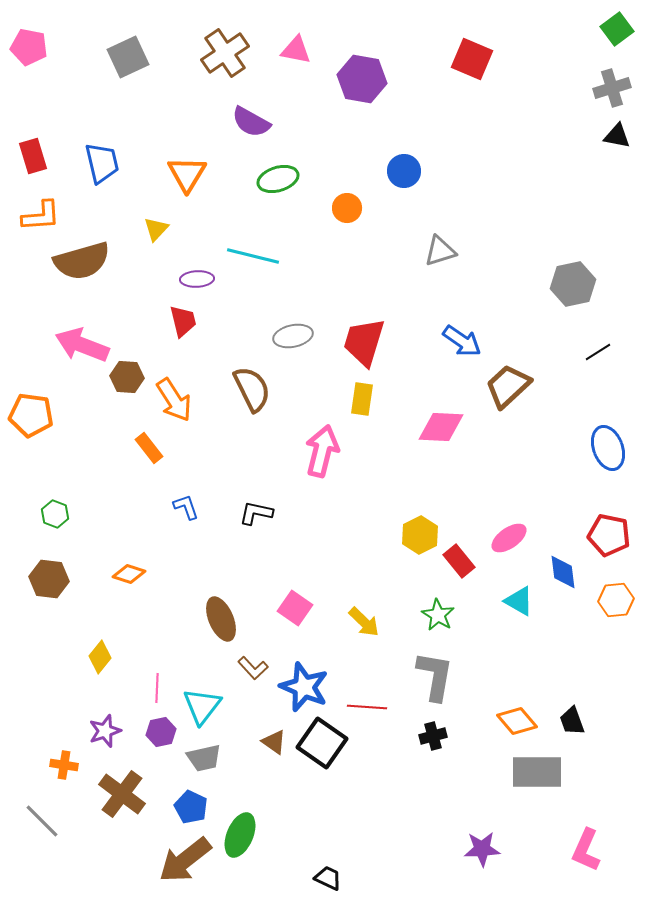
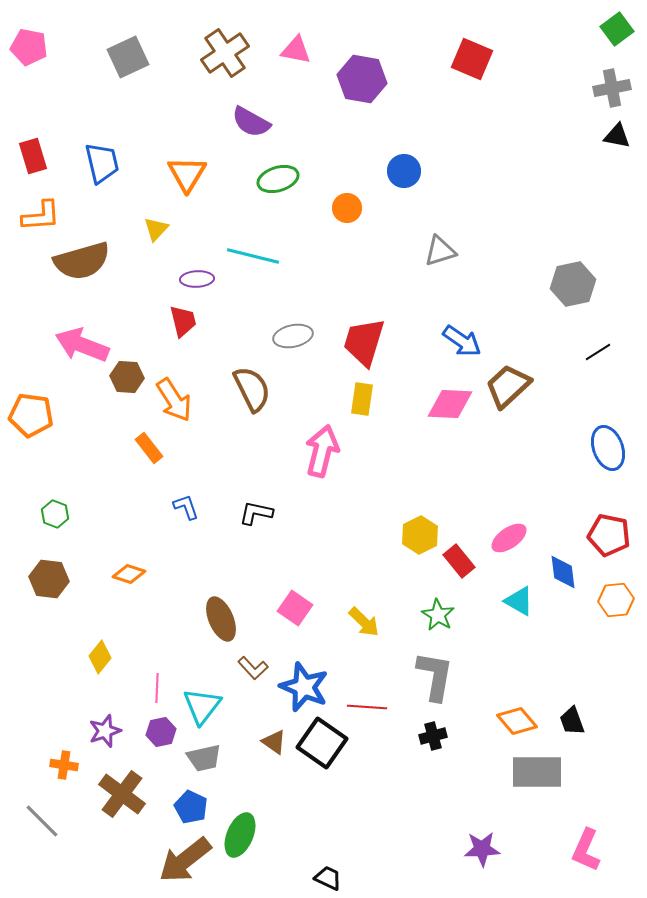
gray cross at (612, 88): rotated 6 degrees clockwise
pink diamond at (441, 427): moved 9 px right, 23 px up
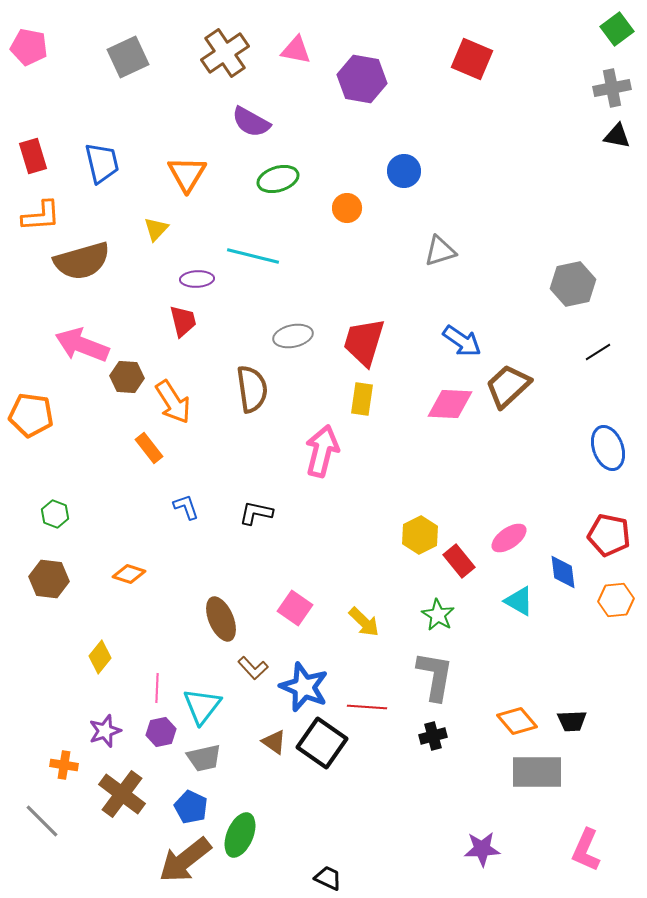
brown semicircle at (252, 389): rotated 18 degrees clockwise
orange arrow at (174, 400): moved 1 px left, 2 px down
black trapezoid at (572, 721): rotated 72 degrees counterclockwise
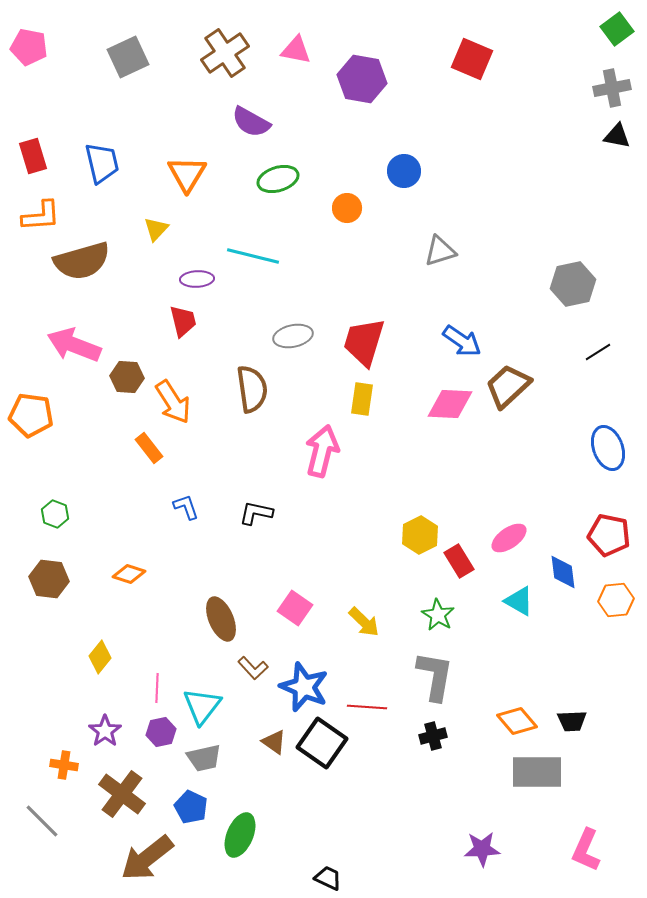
pink arrow at (82, 345): moved 8 px left
red rectangle at (459, 561): rotated 8 degrees clockwise
purple star at (105, 731): rotated 16 degrees counterclockwise
brown arrow at (185, 860): moved 38 px left, 2 px up
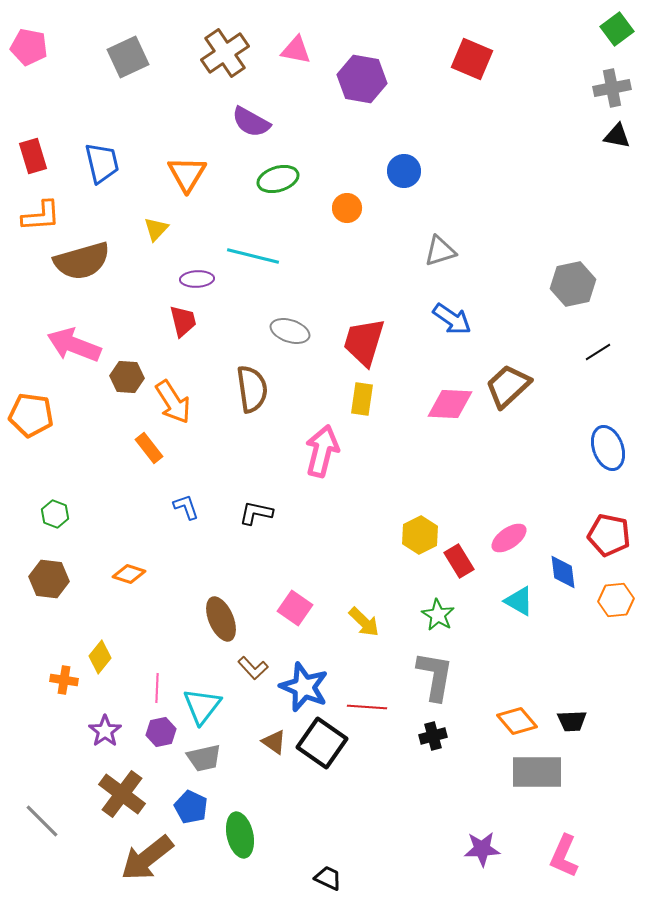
gray ellipse at (293, 336): moved 3 px left, 5 px up; rotated 30 degrees clockwise
blue arrow at (462, 341): moved 10 px left, 22 px up
orange cross at (64, 765): moved 85 px up
green ellipse at (240, 835): rotated 36 degrees counterclockwise
pink L-shape at (586, 850): moved 22 px left, 6 px down
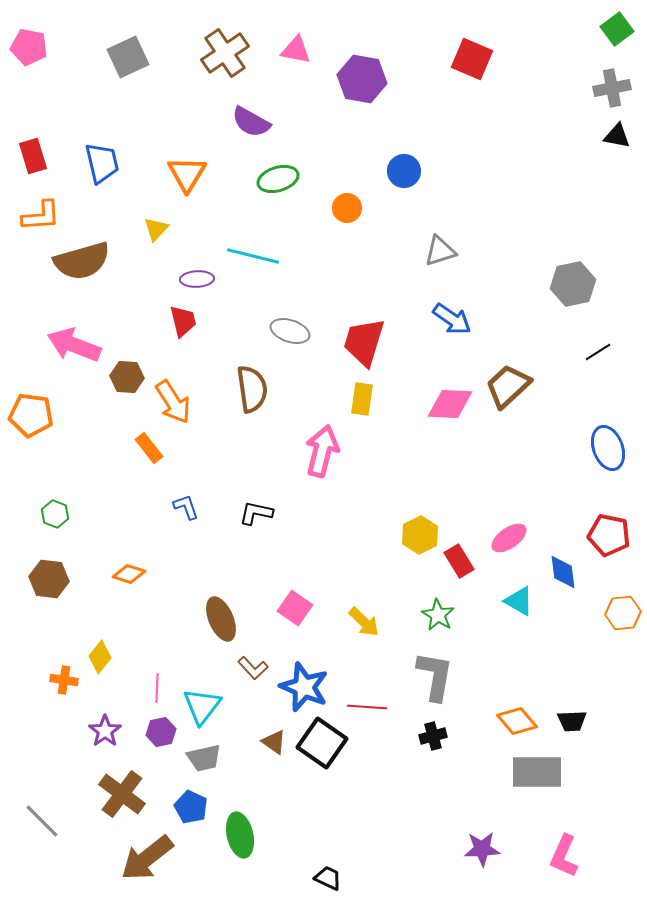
orange hexagon at (616, 600): moved 7 px right, 13 px down
